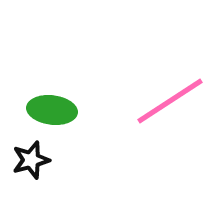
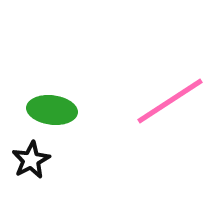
black star: rotated 12 degrees counterclockwise
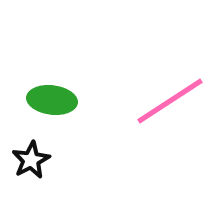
green ellipse: moved 10 px up
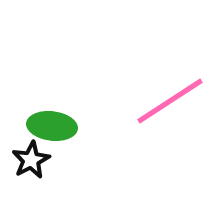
green ellipse: moved 26 px down
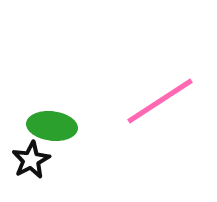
pink line: moved 10 px left
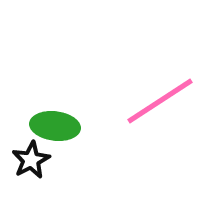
green ellipse: moved 3 px right
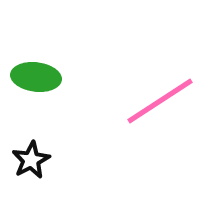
green ellipse: moved 19 px left, 49 px up
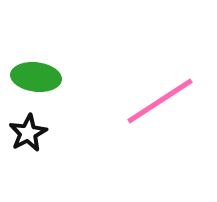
black star: moved 3 px left, 27 px up
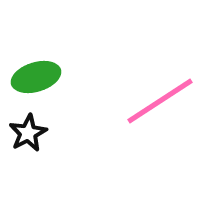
green ellipse: rotated 24 degrees counterclockwise
